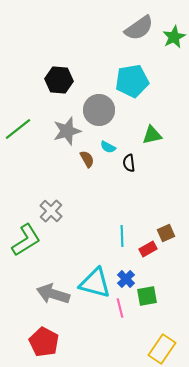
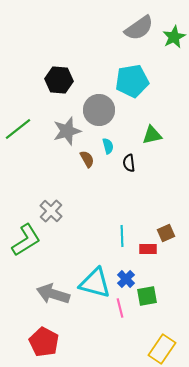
cyan semicircle: moved 1 px up; rotated 133 degrees counterclockwise
red rectangle: rotated 30 degrees clockwise
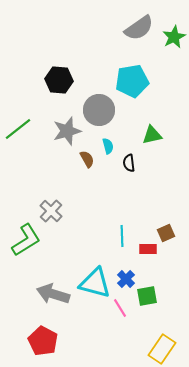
pink line: rotated 18 degrees counterclockwise
red pentagon: moved 1 px left, 1 px up
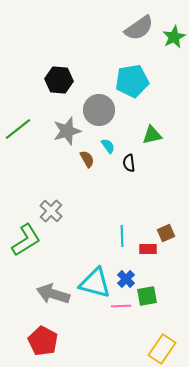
cyan semicircle: rotated 21 degrees counterclockwise
pink line: moved 1 px right, 2 px up; rotated 60 degrees counterclockwise
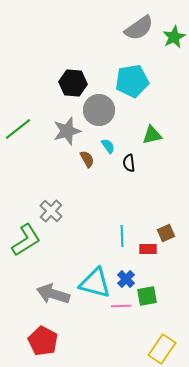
black hexagon: moved 14 px right, 3 px down
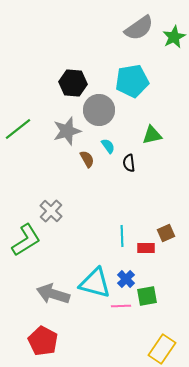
red rectangle: moved 2 px left, 1 px up
